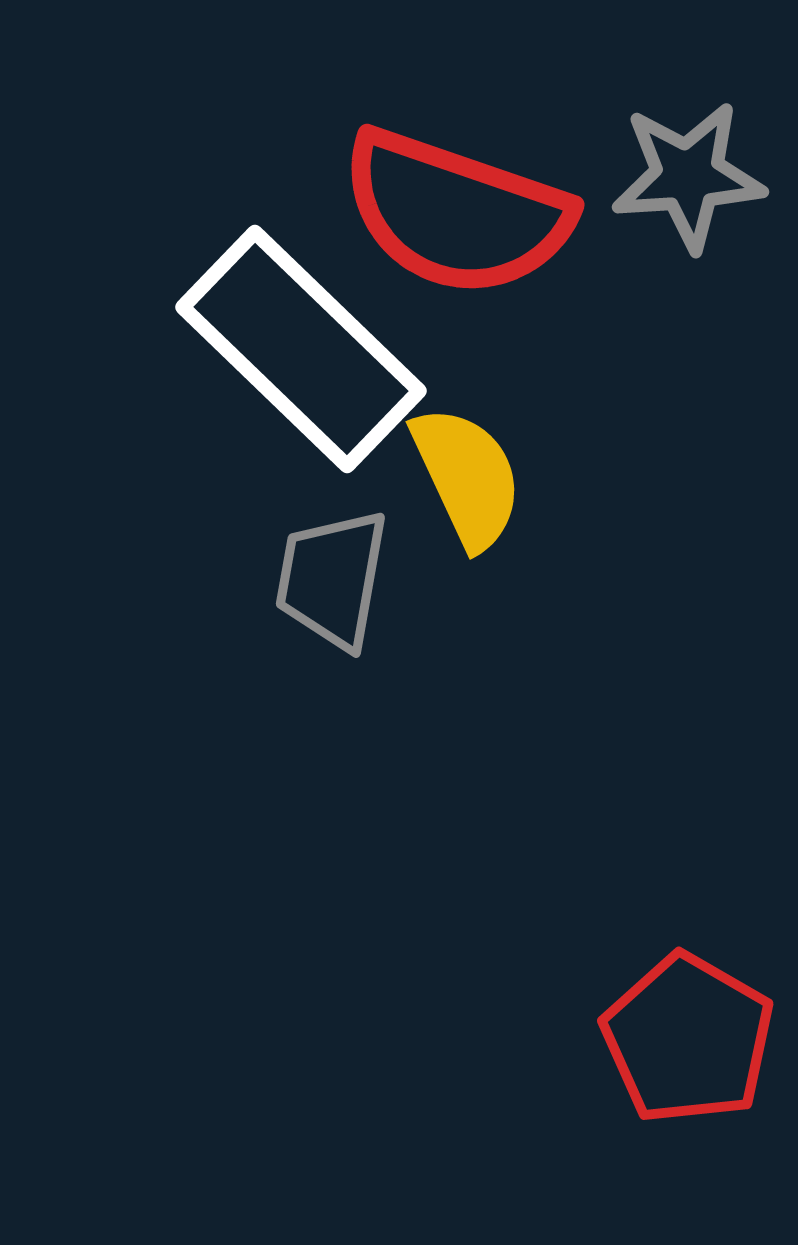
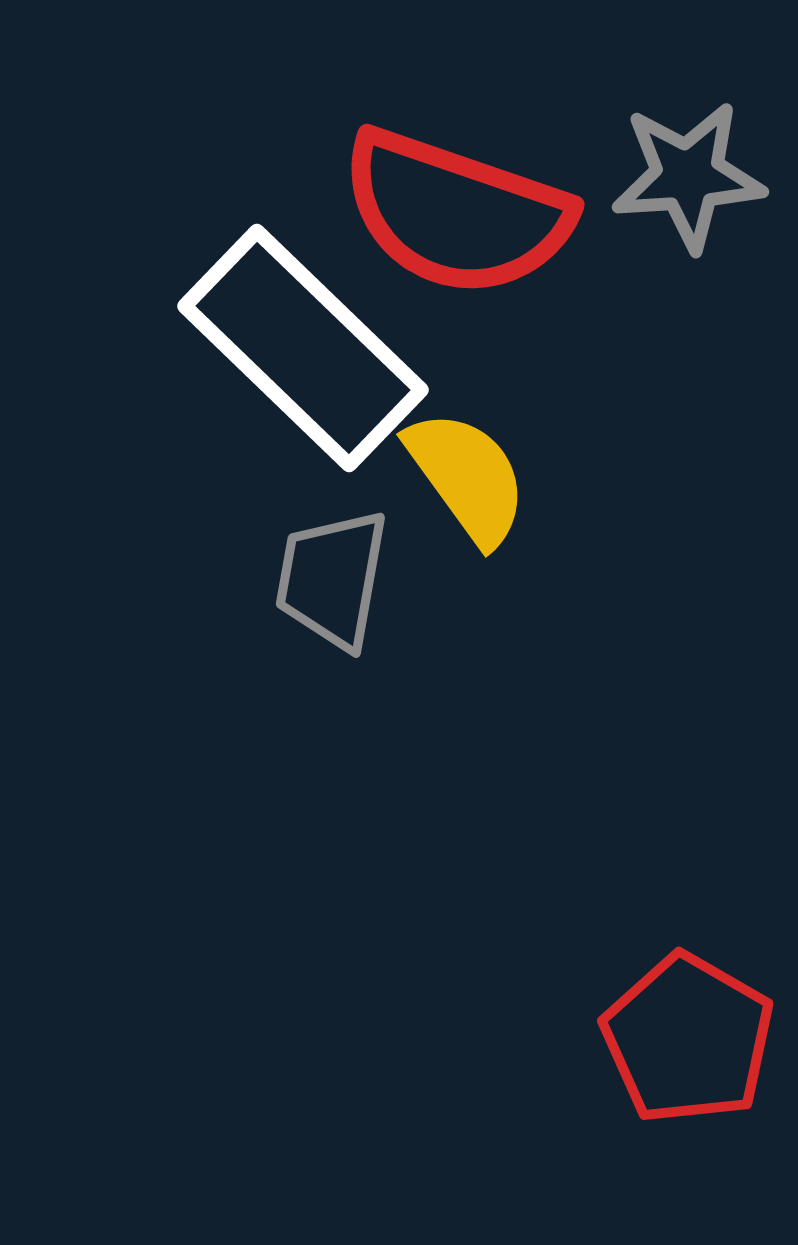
white rectangle: moved 2 px right, 1 px up
yellow semicircle: rotated 11 degrees counterclockwise
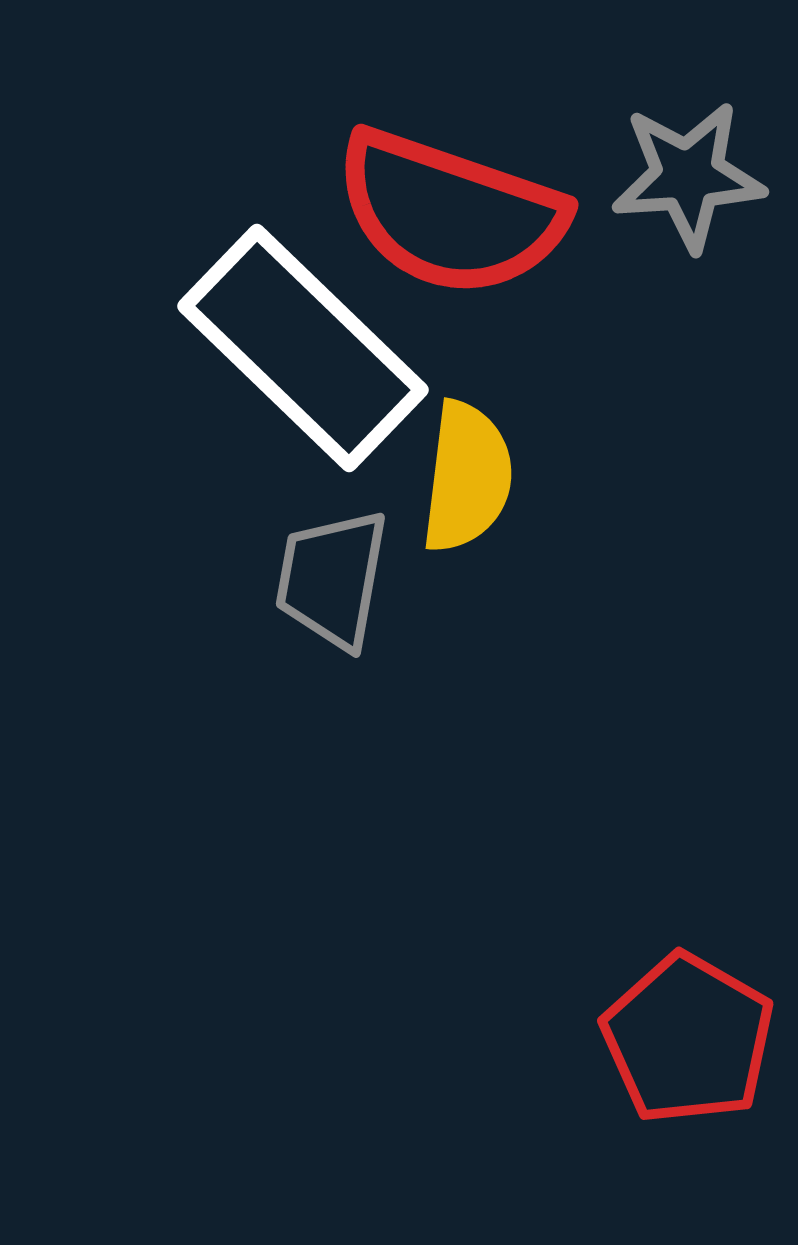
red semicircle: moved 6 px left
yellow semicircle: rotated 43 degrees clockwise
